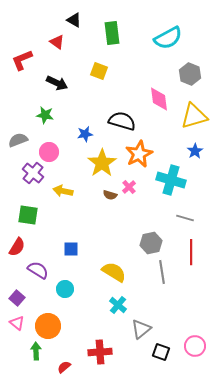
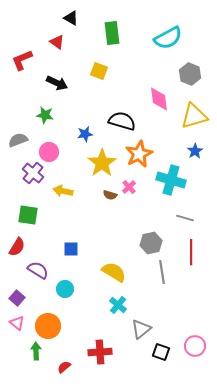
black triangle at (74, 20): moved 3 px left, 2 px up
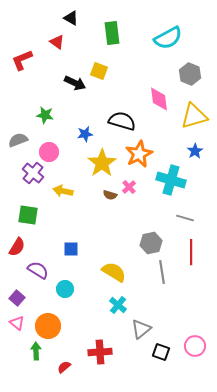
black arrow at (57, 83): moved 18 px right
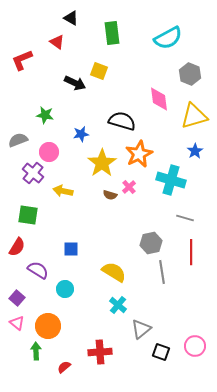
blue star at (85, 134): moved 4 px left
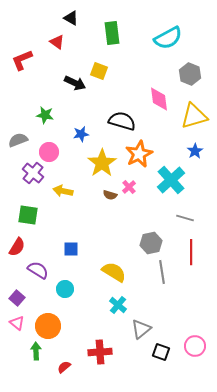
cyan cross at (171, 180): rotated 32 degrees clockwise
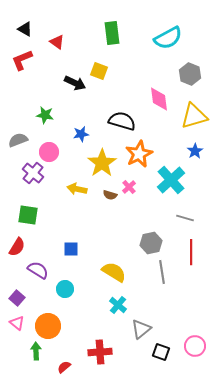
black triangle at (71, 18): moved 46 px left, 11 px down
yellow arrow at (63, 191): moved 14 px right, 2 px up
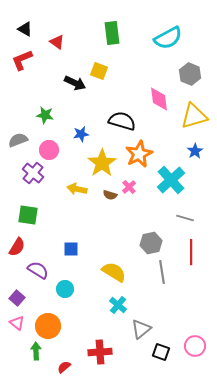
pink circle at (49, 152): moved 2 px up
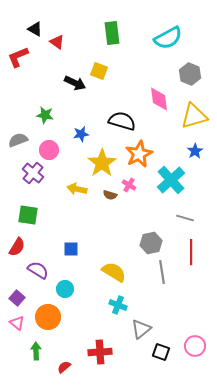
black triangle at (25, 29): moved 10 px right
red L-shape at (22, 60): moved 4 px left, 3 px up
pink cross at (129, 187): moved 2 px up; rotated 16 degrees counterclockwise
cyan cross at (118, 305): rotated 18 degrees counterclockwise
orange circle at (48, 326): moved 9 px up
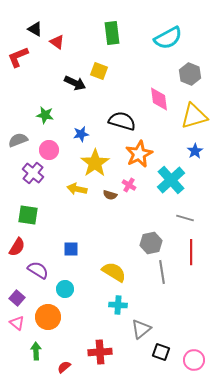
yellow star at (102, 163): moved 7 px left
cyan cross at (118, 305): rotated 18 degrees counterclockwise
pink circle at (195, 346): moved 1 px left, 14 px down
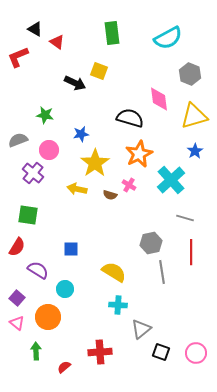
black semicircle at (122, 121): moved 8 px right, 3 px up
pink circle at (194, 360): moved 2 px right, 7 px up
